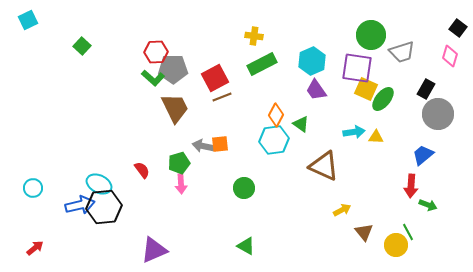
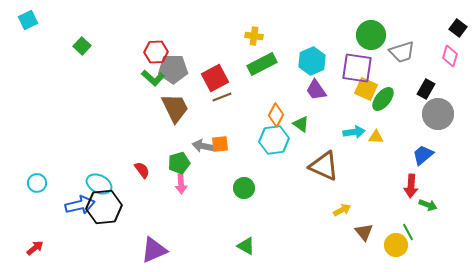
cyan circle at (33, 188): moved 4 px right, 5 px up
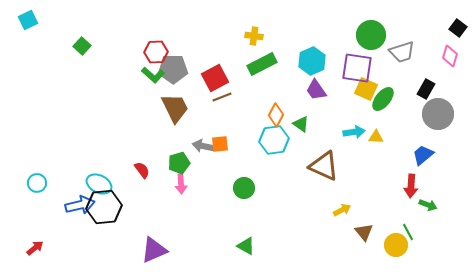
green L-shape at (153, 78): moved 3 px up
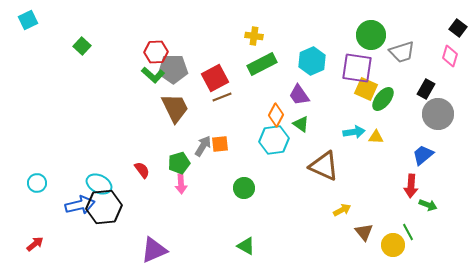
purple trapezoid at (316, 90): moved 17 px left, 5 px down
gray arrow at (203, 146): rotated 110 degrees clockwise
yellow circle at (396, 245): moved 3 px left
red arrow at (35, 248): moved 4 px up
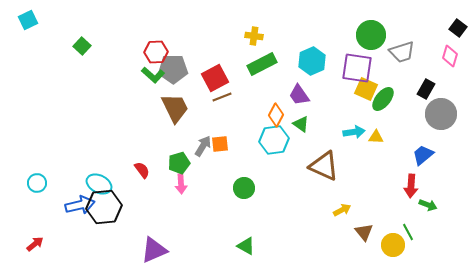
gray circle at (438, 114): moved 3 px right
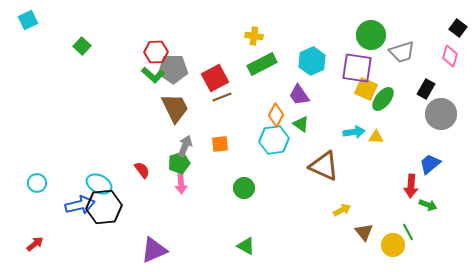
gray arrow at (203, 146): moved 18 px left; rotated 10 degrees counterclockwise
blue trapezoid at (423, 155): moved 7 px right, 9 px down
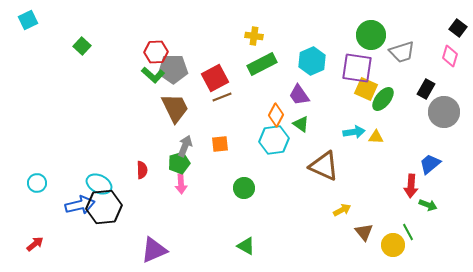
gray circle at (441, 114): moved 3 px right, 2 px up
red semicircle at (142, 170): rotated 36 degrees clockwise
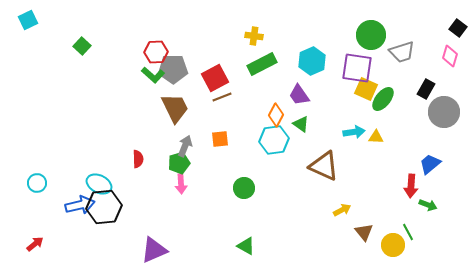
orange square at (220, 144): moved 5 px up
red semicircle at (142, 170): moved 4 px left, 11 px up
